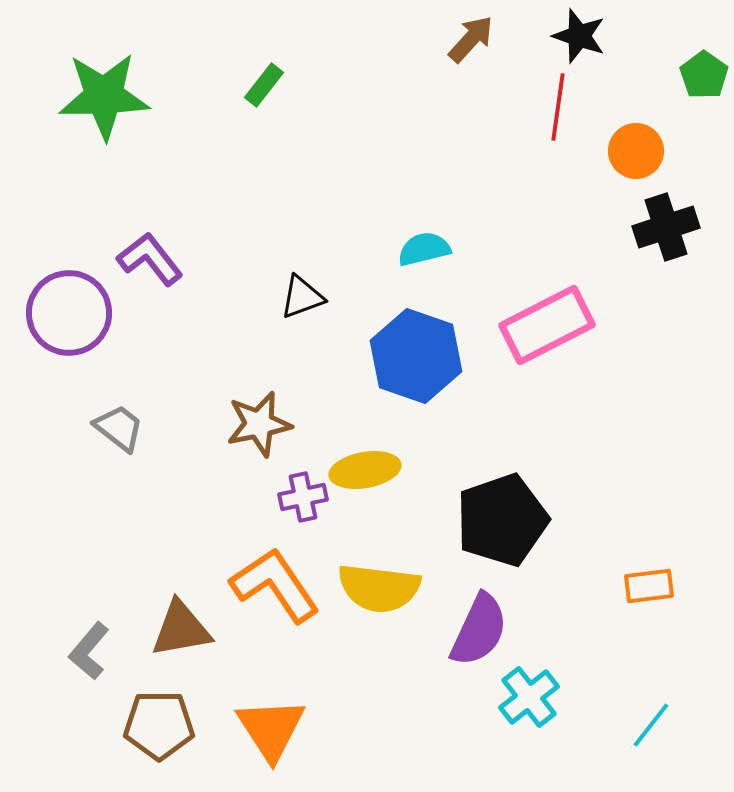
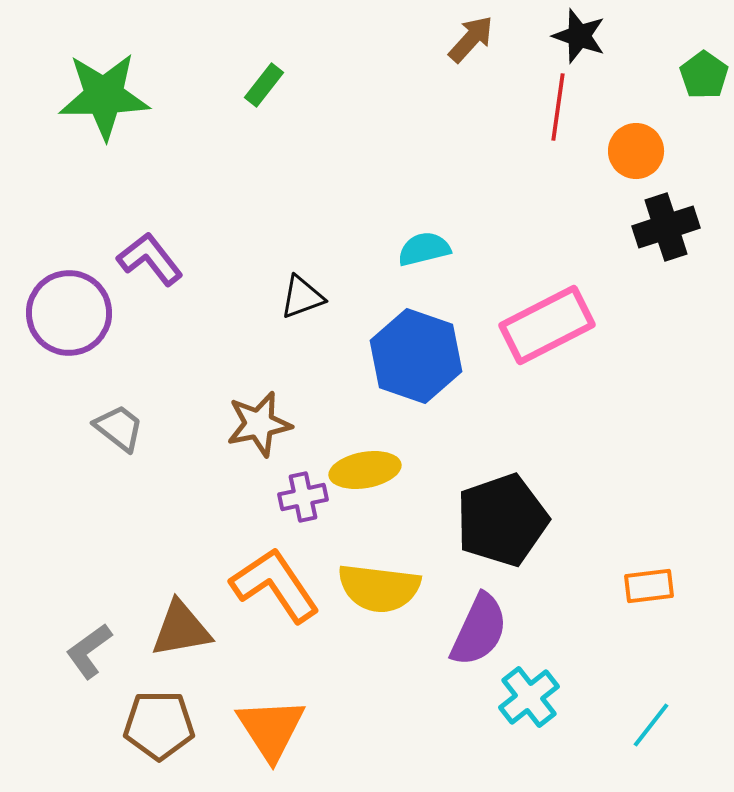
gray L-shape: rotated 14 degrees clockwise
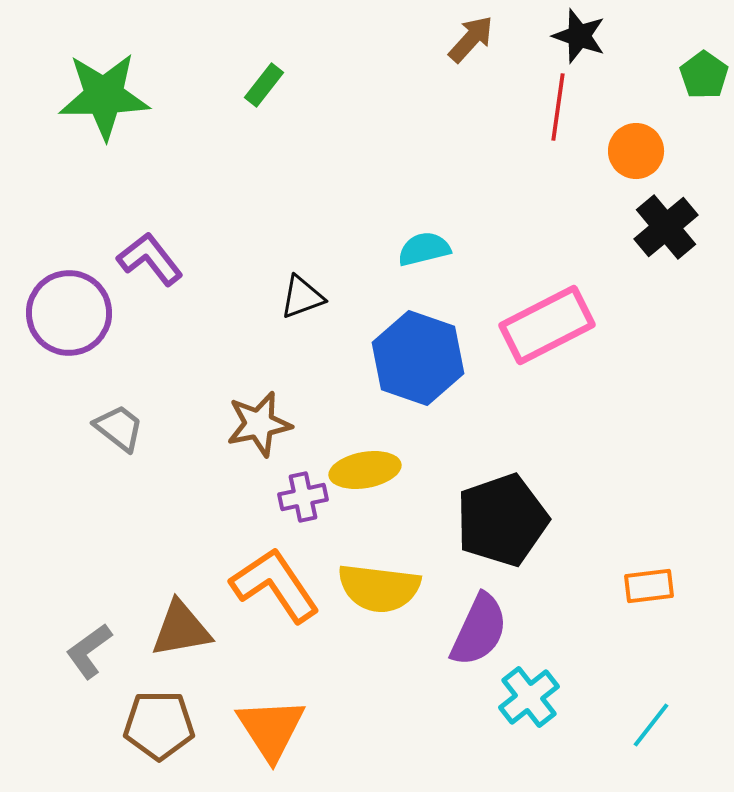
black cross: rotated 22 degrees counterclockwise
blue hexagon: moved 2 px right, 2 px down
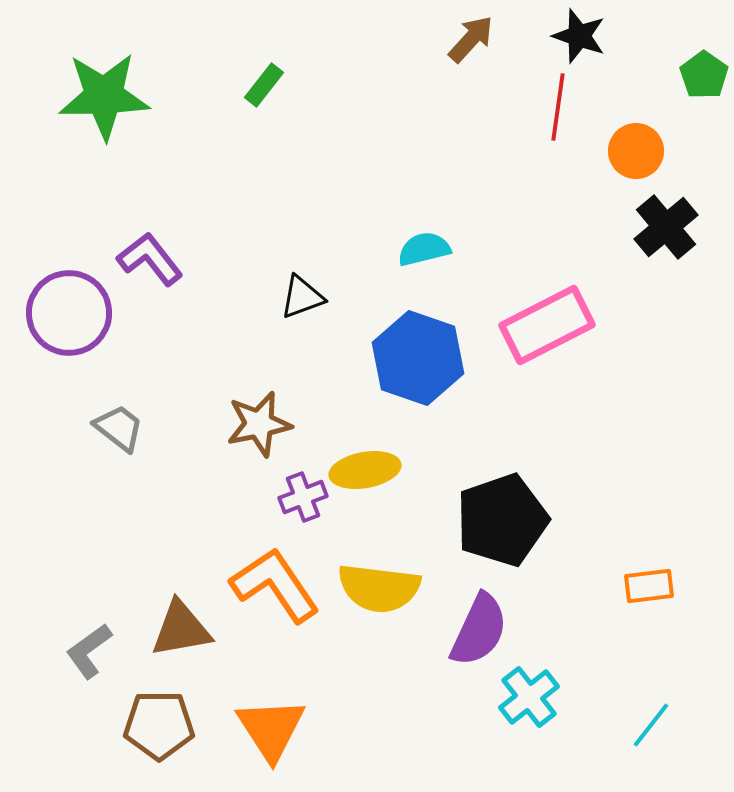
purple cross: rotated 9 degrees counterclockwise
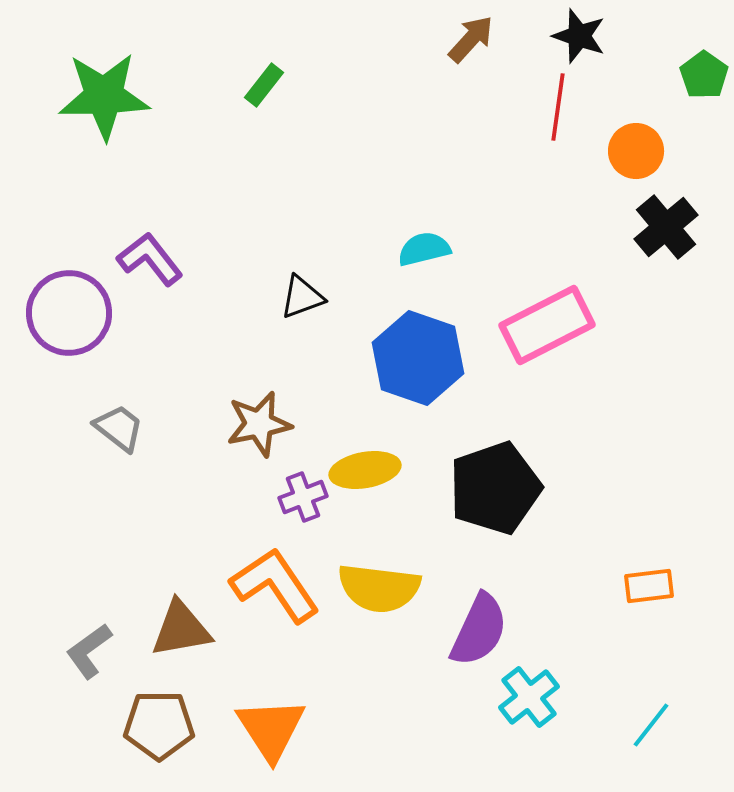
black pentagon: moved 7 px left, 32 px up
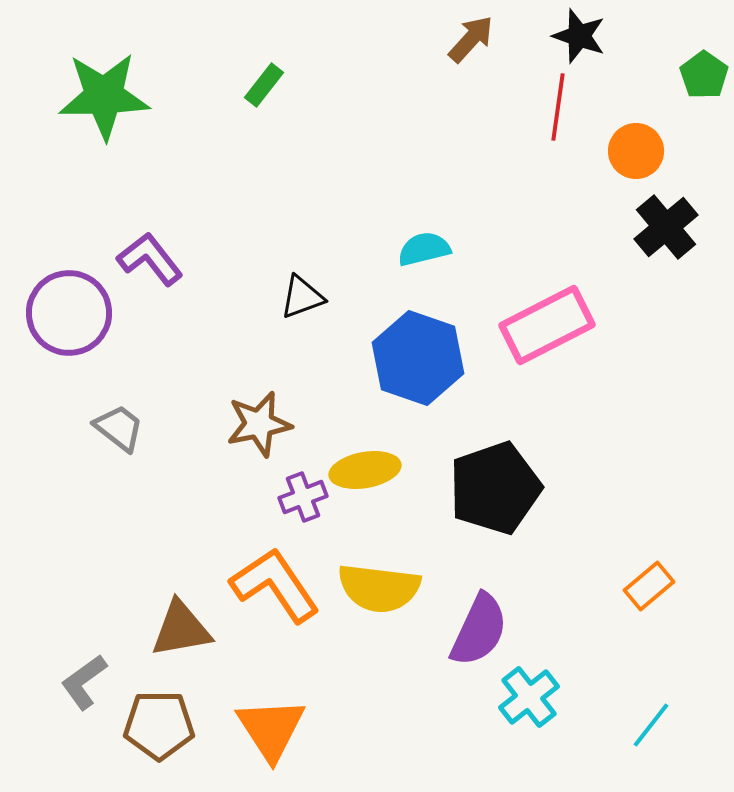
orange rectangle: rotated 33 degrees counterclockwise
gray L-shape: moved 5 px left, 31 px down
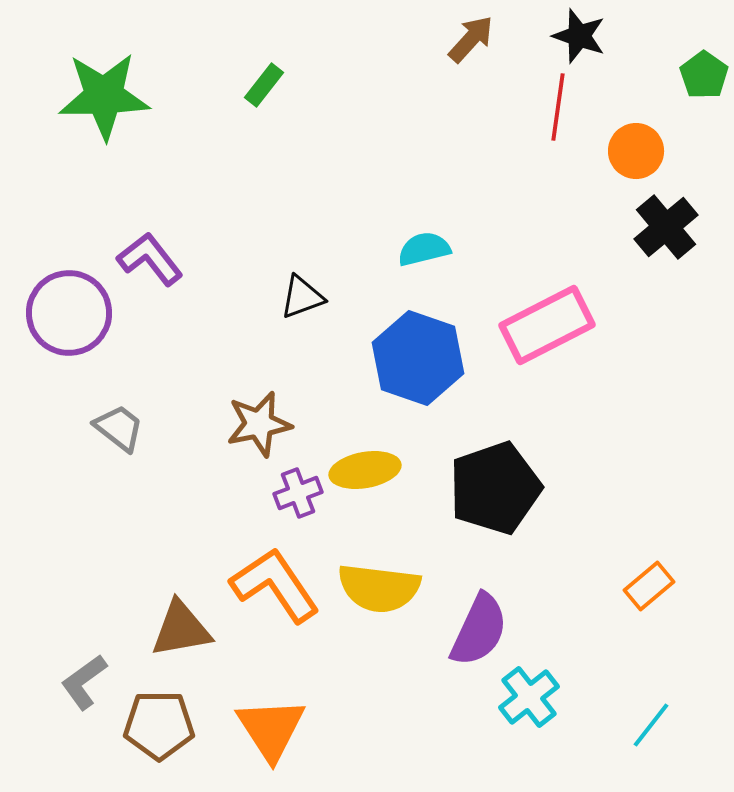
purple cross: moved 5 px left, 4 px up
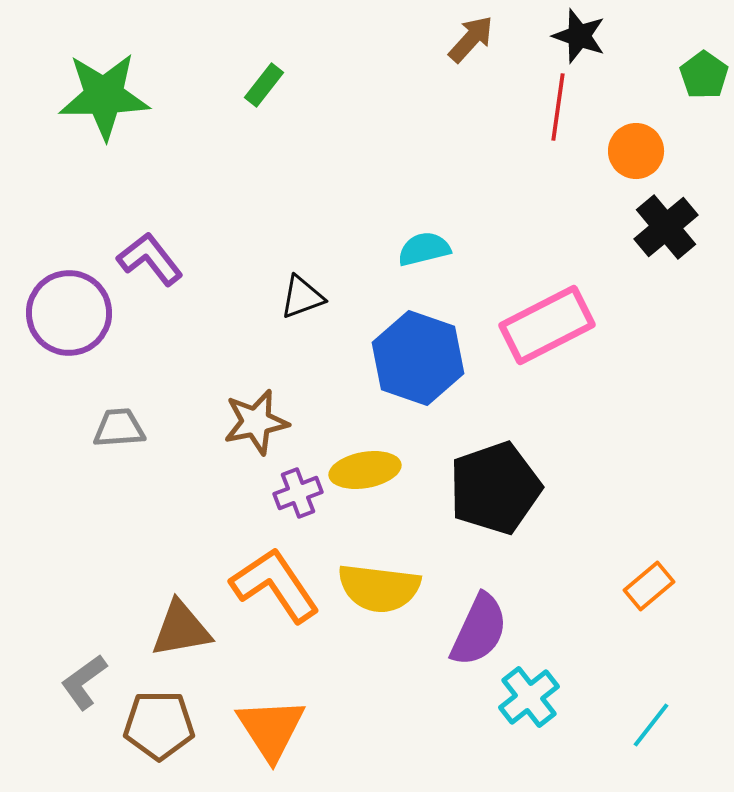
brown star: moved 3 px left, 2 px up
gray trapezoid: rotated 42 degrees counterclockwise
